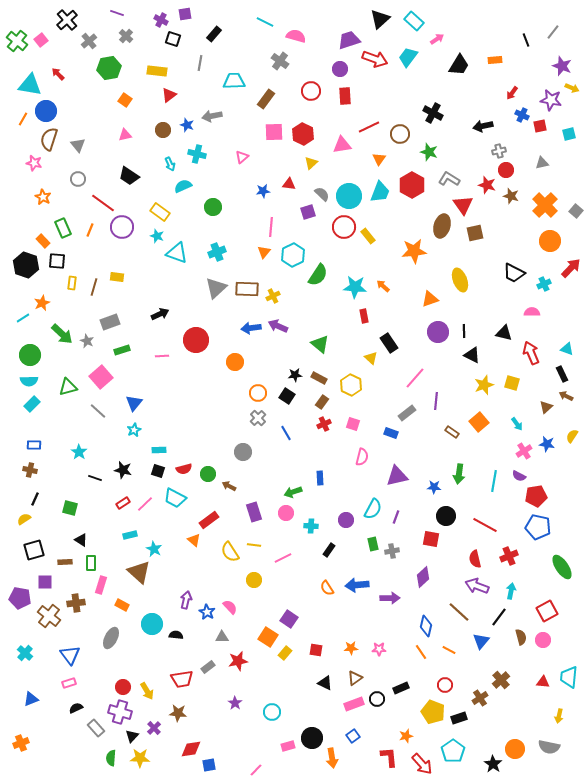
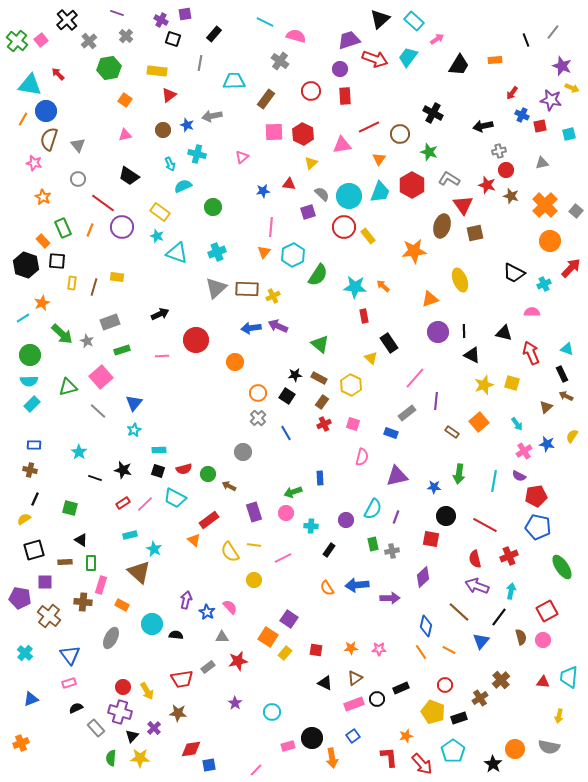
brown cross at (76, 603): moved 7 px right, 1 px up; rotated 12 degrees clockwise
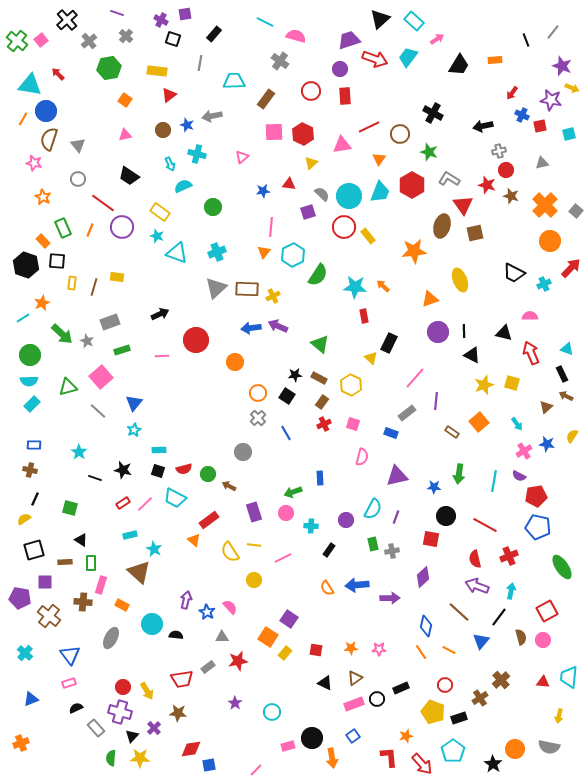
pink semicircle at (532, 312): moved 2 px left, 4 px down
black rectangle at (389, 343): rotated 60 degrees clockwise
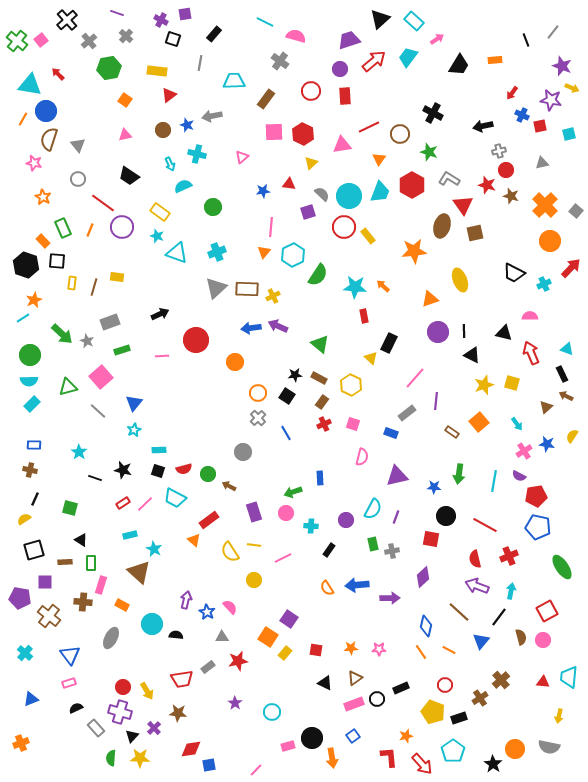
red arrow at (375, 59): moved 1 px left, 2 px down; rotated 60 degrees counterclockwise
orange star at (42, 303): moved 8 px left, 3 px up
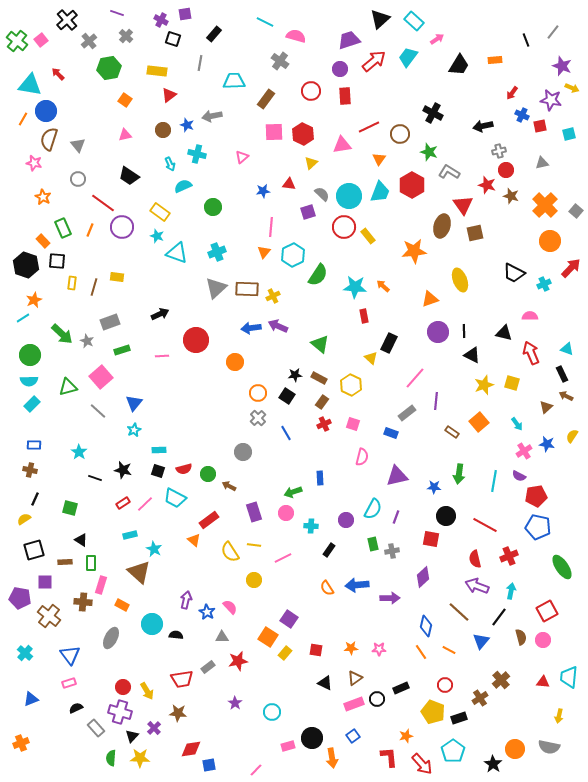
gray L-shape at (449, 179): moved 7 px up
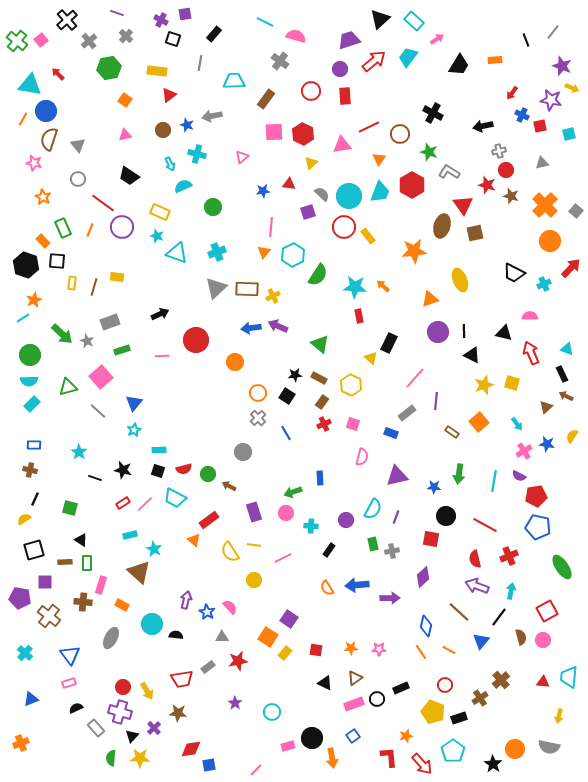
yellow rectangle at (160, 212): rotated 12 degrees counterclockwise
red rectangle at (364, 316): moved 5 px left
green rectangle at (91, 563): moved 4 px left
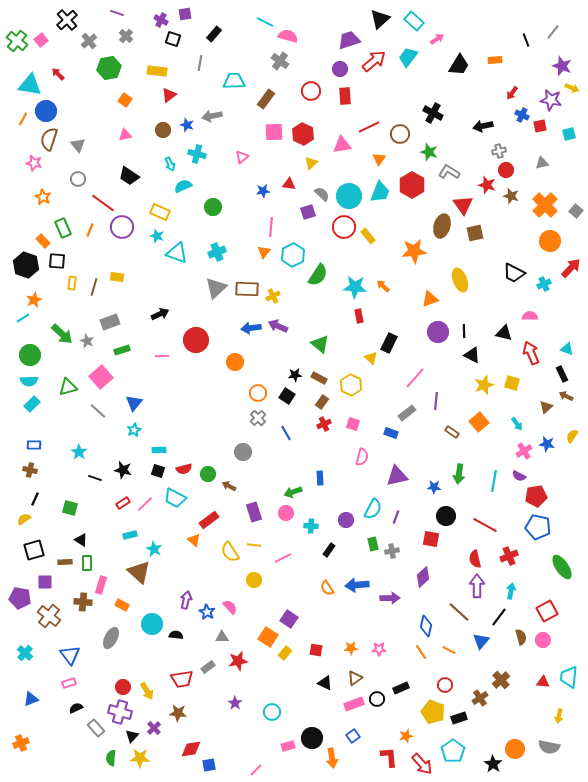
pink semicircle at (296, 36): moved 8 px left
purple arrow at (477, 586): rotated 70 degrees clockwise
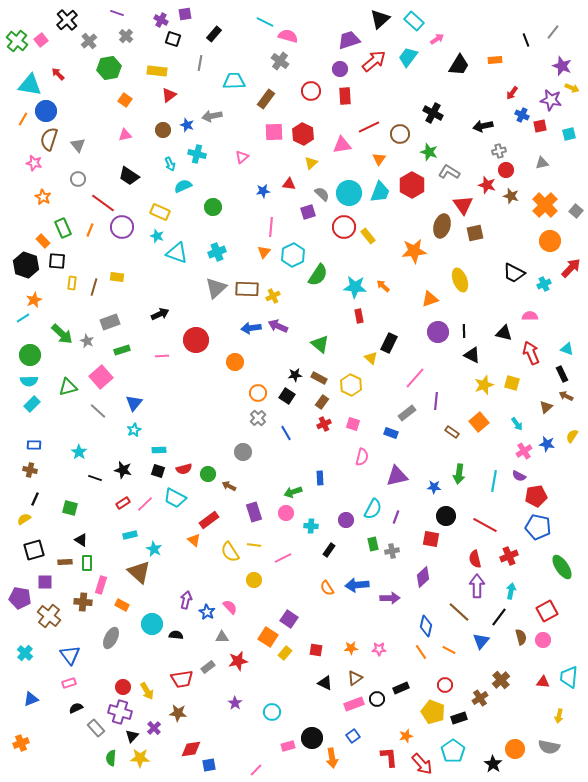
cyan circle at (349, 196): moved 3 px up
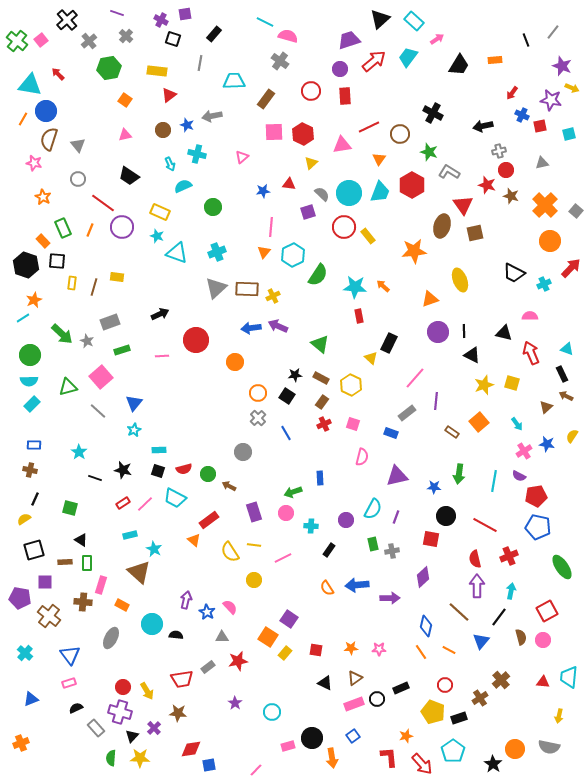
brown rectangle at (319, 378): moved 2 px right
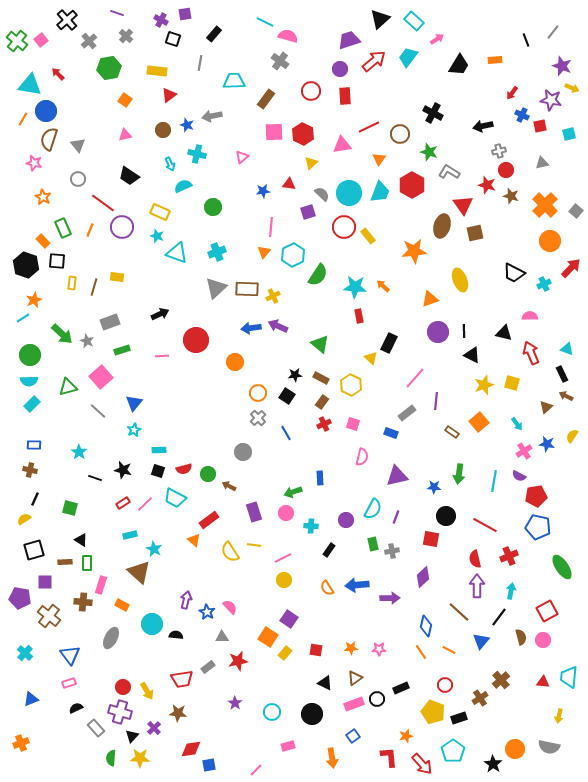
yellow circle at (254, 580): moved 30 px right
black circle at (312, 738): moved 24 px up
